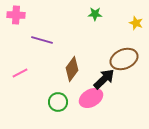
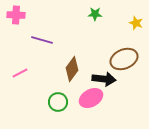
black arrow: rotated 50 degrees clockwise
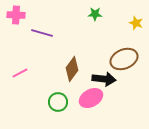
purple line: moved 7 px up
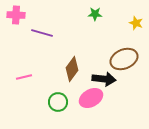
pink line: moved 4 px right, 4 px down; rotated 14 degrees clockwise
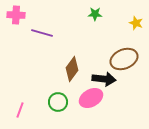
pink line: moved 4 px left, 33 px down; rotated 56 degrees counterclockwise
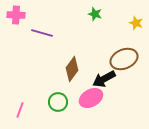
green star: rotated 16 degrees clockwise
black arrow: rotated 145 degrees clockwise
